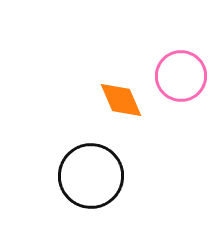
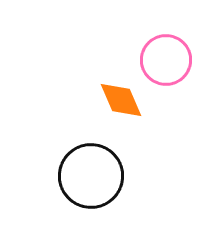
pink circle: moved 15 px left, 16 px up
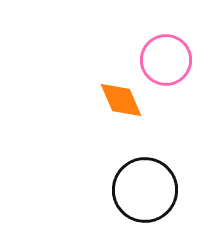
black circle: moved 54 px right, 14 px down
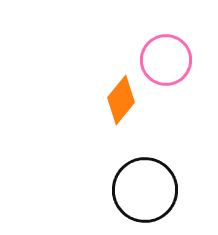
orange diamond: rotated 63 degrees clockwise
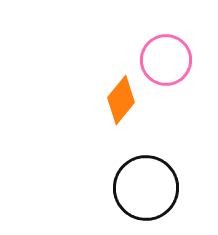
black circle: moved 1 px right, 2 px up
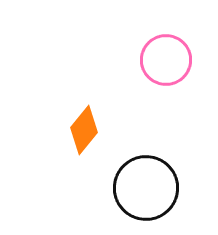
orange diamond: moved 37 px left, 30 px down
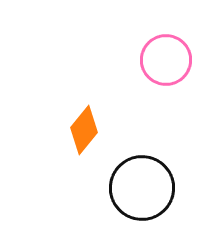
black circle: moved 4 px left
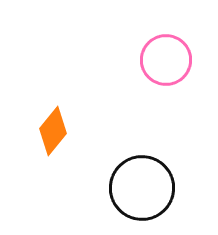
orange diamond: moved 31 px left, 1 px down
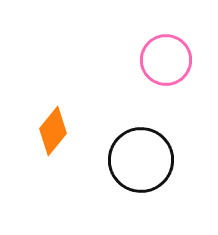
black circle: moved 1 px left, 28 px up
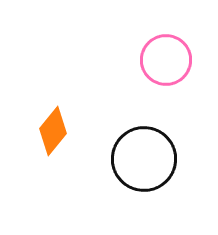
black circle: moved 3 px right, 1 px up
